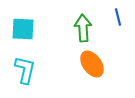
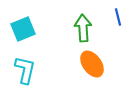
cyan square: rotated 25 degrees counterclockwise
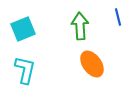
green arrow: moved 3 px left, 2 px up
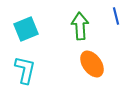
blue line: moved 2 px left, 1 px up
cyan square: moved 3 px right
